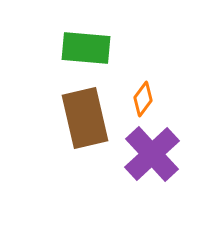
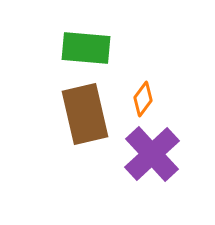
brown rectangle: moved 4 px up
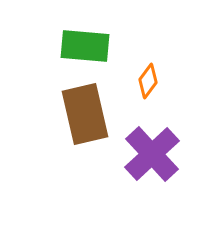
green rectangle: moved 1 px left, 2 px up
orange diamond: moved 5 px right, 18 px up
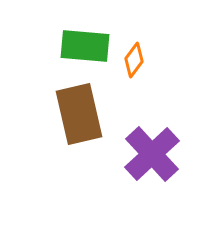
orange diamond: moved 14 px left, 21 px up
brown rectangle: moved 6 px left
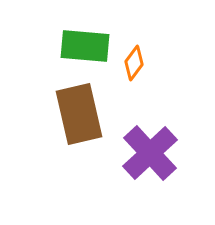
orange diamond: moved 3 px down
purple cross: moved 2 px left, 1 px up
